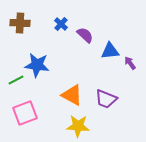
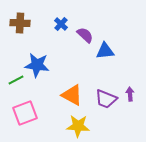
blue triangle: moved 5 px left
purple arrow: moved 31 px down; rotated 32 degrees clockwise
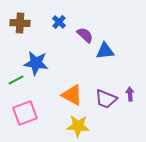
blue cross: moved 2 px left, 2 px up
blue star: moved 1 px left, 2 px up
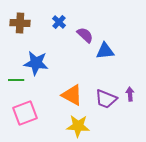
green line: rotated 28 degrees clockwise
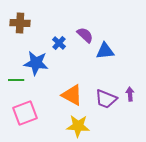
blue cross: moved 21 px down
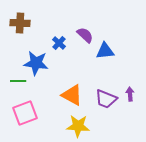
green line: moved 2 px right, 1 px down
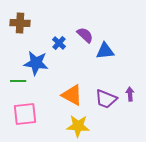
pink square: moved 1 px down; rotated 15 degrees clockwise
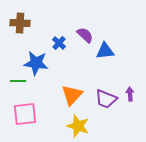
orange triangle: rotated 45 degrees clockwise
yellow star: rotated 15 degrees clockwise
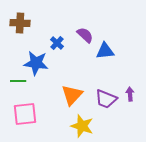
blue cross: moved 2 px left
yellow star: moved 4 px right
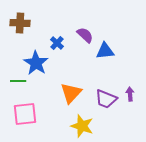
blue star: rotated 25 degrees clockwise
orange triangle: moved 1 px left, 2 px up
